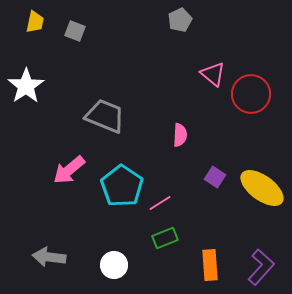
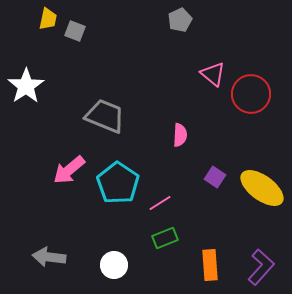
yellow trapezoid: moved 13 px right, 3 px up
cyan pentagon: moved 4 px left, 3 px up
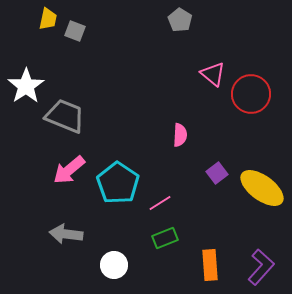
gray pentagon: rotated 15 degrees counterclockwise
gray trapezoid: moved 40 px left
purple square: moved 2 px right, 4 px up; rotated 20 degrees clockwise
gray arrow: moved 17 px right, 23 px up
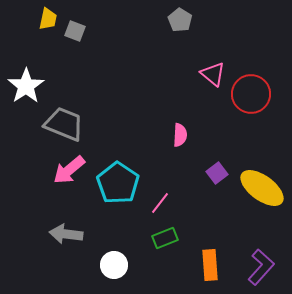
gray trapezoid: moved 1 px left, 8 px down
pink line: rotated 20 degrees counterclockwise
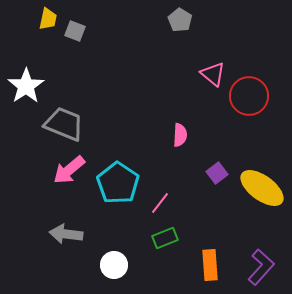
red circle: moved 2 px left, 2 px down
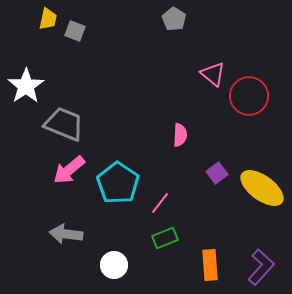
gray pentagon: moved 6 px left, 1 px up
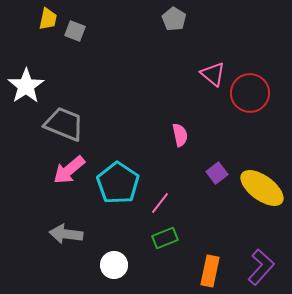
red circle: moved 1 px right, 3 px up
pink semicircle: rotated 15 degrees counterclockwise
orange rectangle: moved 6 px down; rotated 16 degrees clockwise
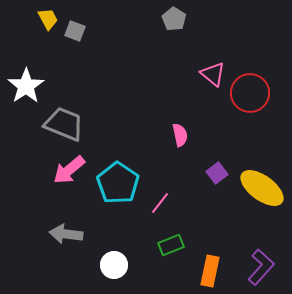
yellow trapezoid: rotated 40 degrees counterclockwise
green rectangle: moved 6 px right, 7 px down
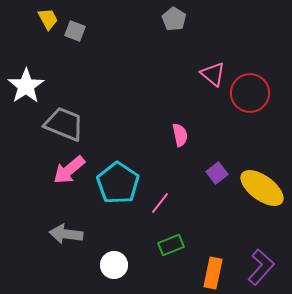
orange rectangle: moved 3 px right, 2 px down
